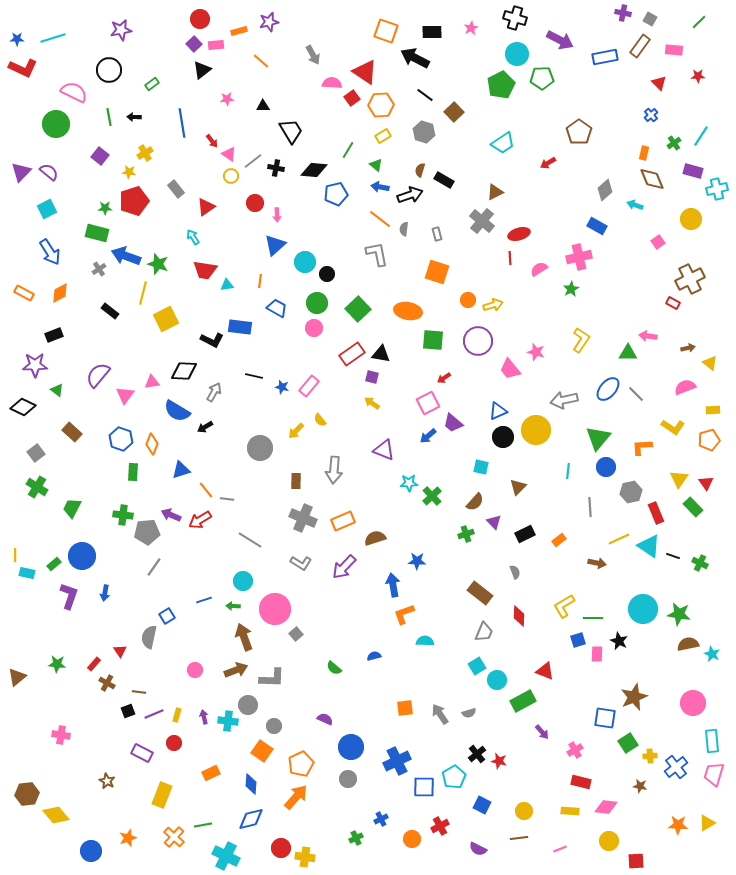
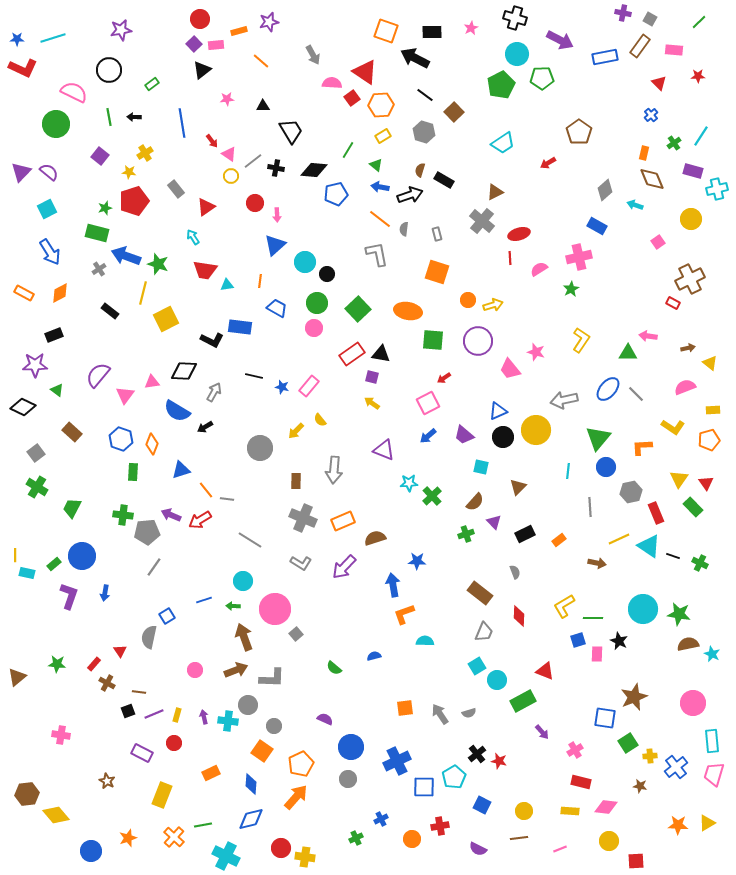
green star at (105, 208): rotated 16 degrees counterclockwise
purple trapezoid at (453, 423): moved 11 px right, 12 px down
red cross at (440, 826): rotated 18 degrees clockwise
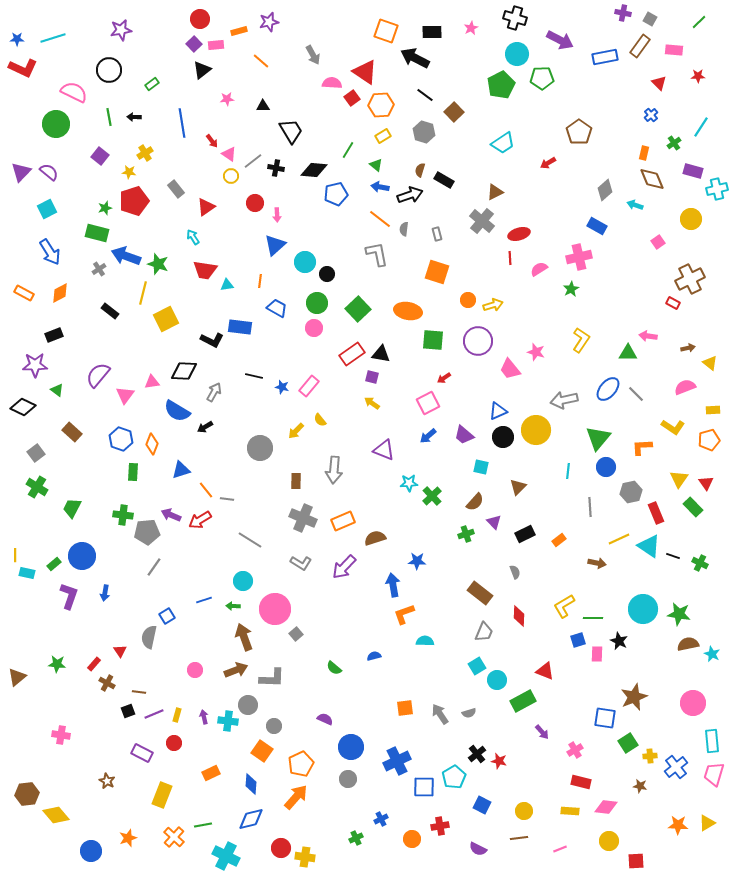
cyan line at (701, 136): moved 9 px up
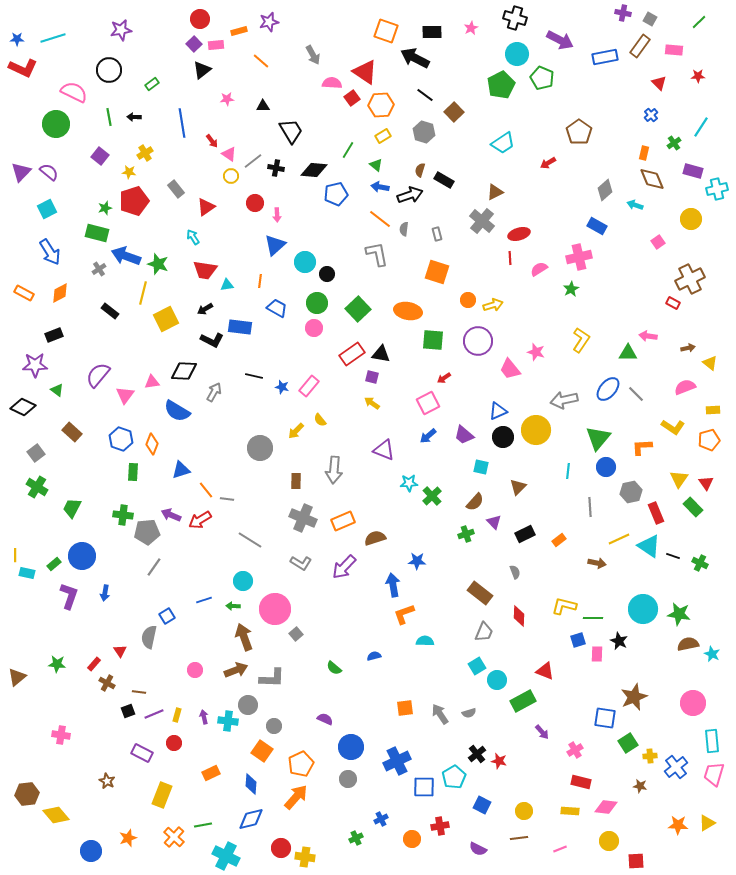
green pentagon at (542, 78): rotated 25 degrees clockwise
black arrow at (205, 427): moved 118 px up
yellow L-shape at (564, 606): rotated 45 degrees clockwise
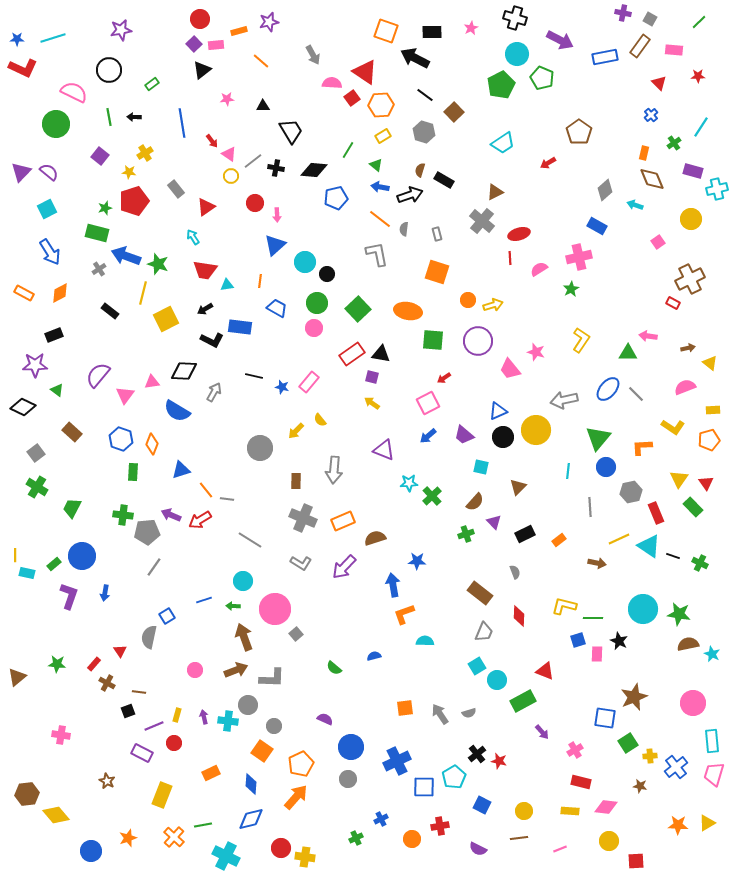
blue pentagon at (336, 194): moved 4 px down
pink rectangle at (309, 386): moved 4 px up
purple line at (154, 714): moved 12 px down
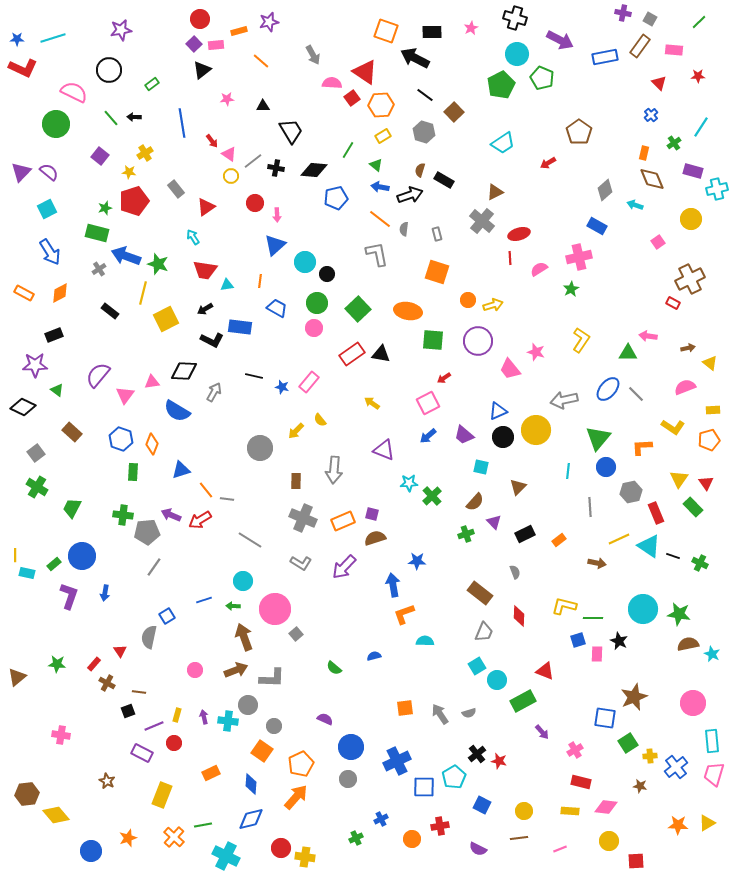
green line at (109, 117): moved 2 px right, 1 px down; rotated 30 degrees counterclockwise
purple square at (372, 377): moved 137 px down
